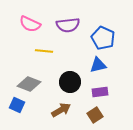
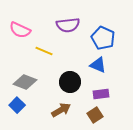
pink semicircle: moved 10 px left, 6 px down
yellow line: rotated 18 degrees clockwise
blue triangle: rotated 36 degrees clockwise
gray diamond: moved 4 px left, 2 px up
purple rectangle: moved 1 px right, 2 px down
blue square: rotated 21 degrees clockwise
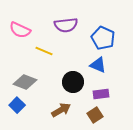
purple semicircle: moved 2 px left
black circle: moved 3 px right
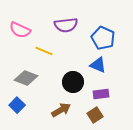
gray diamond: moved 1 px right, 4 px up
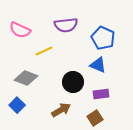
yellow line: rotated 48 degrees counterclockwise
brown square: moved 3 px down
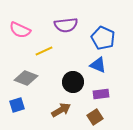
blue square: rotated 28 degrees clockwise
brown square: moved 1 px up
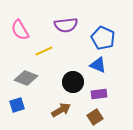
pink semicircle: rotated 35 degrees clockwise
purple rectangle: moved 2 px left
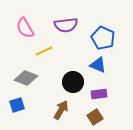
pink semicircle: moved 5 px right, 2 px up
brown arrow: rotated 30 degrees counterclockwise
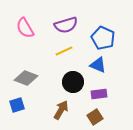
purple semicircle: rotated 10 degrees counterclockwise
yellow line: moved 20 px right
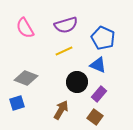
black circle: moved 4 px right
purple rectangle: rotated 42 degrees counterclockwise
blue square: moved 2 px up
brown square: rotated 21 degrees counterclockwise
